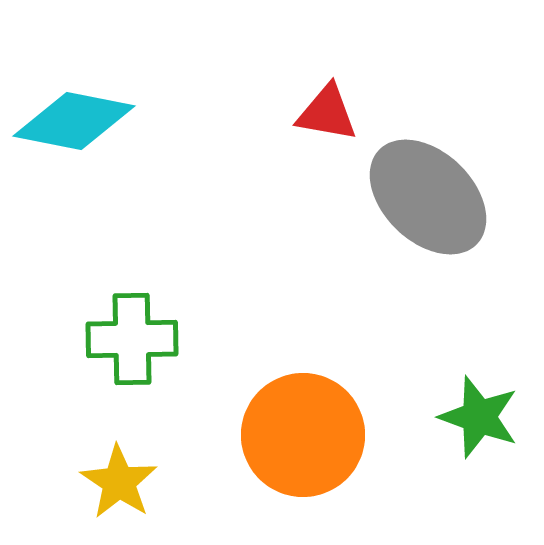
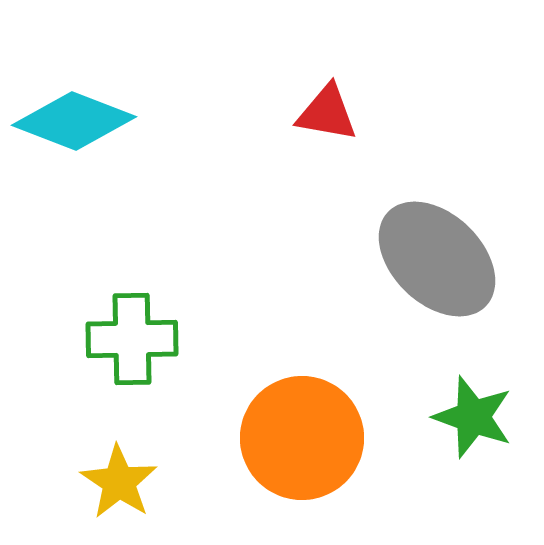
cyan diamond: rotated 10 degrees clockwise
gray ellipse: moved 9 px right, 62 px down
green star: moved 6 px left
orange circle: moved 1 px left, 3 px down
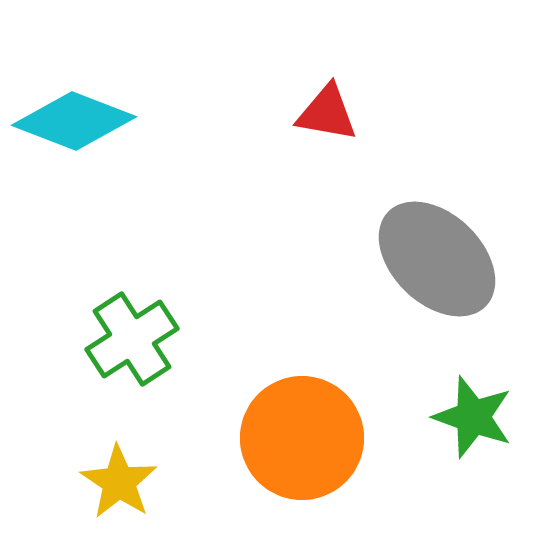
green cross: rotated 32 degrees counterclockwise
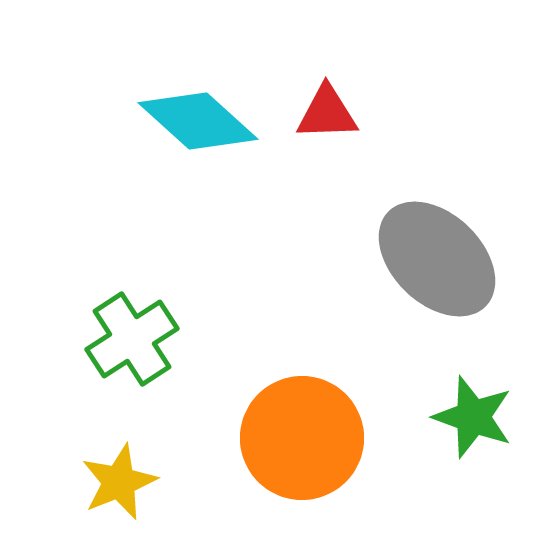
red triangle: rotated 12 degrees counterclockwise
cyan diamond: moved 124 px right; rotated 21 degrees clockwise
yellow star: rotated 16 degrees clockwise
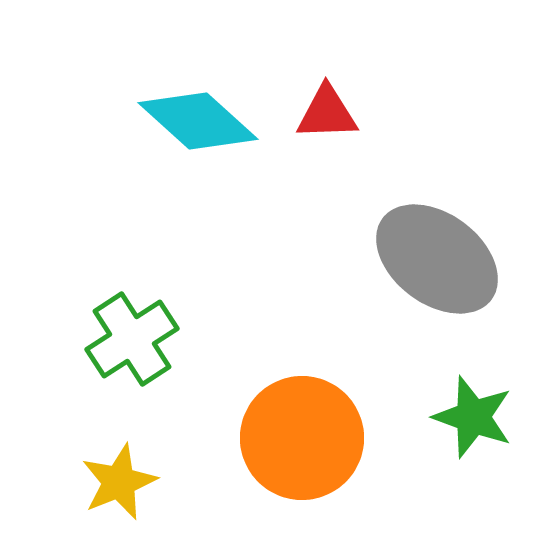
gray ellipse: rotated 7 degrees counterclockwise
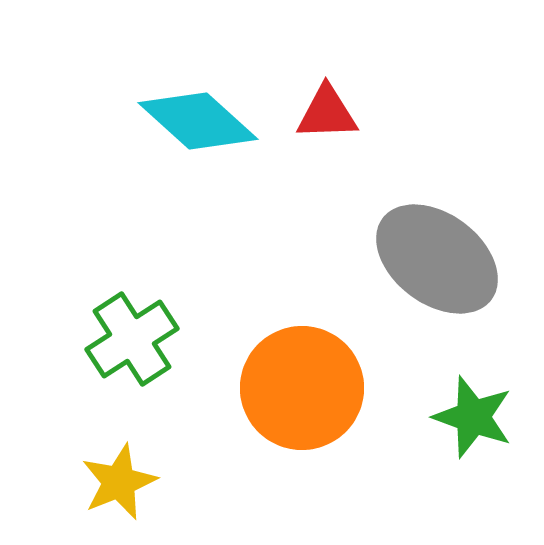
orange circle: moved 50 px up
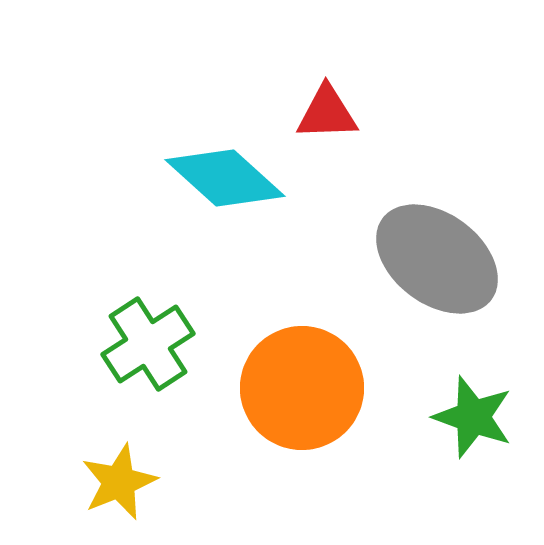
cyan diamond: moved 27 px right, 57 px down
green cross: moved 16 px right, 5 px down
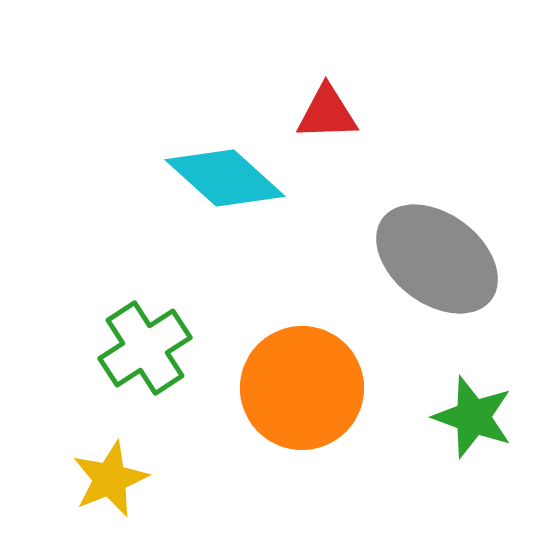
green cross: moved 3 px left, 4 px down
yellow star: moved 9 px left, 3 px up
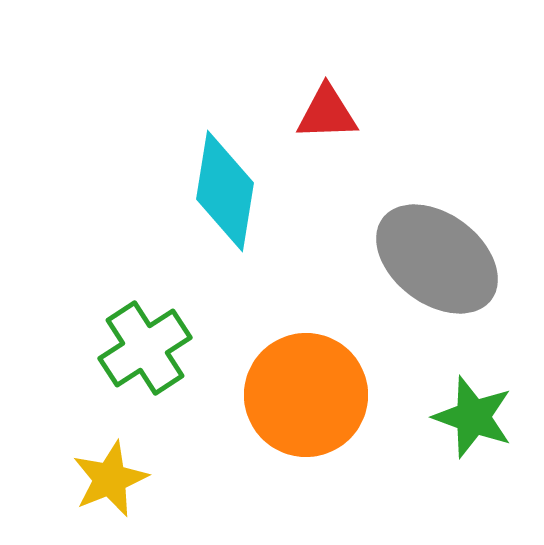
cyan diamond: moved 13 px down; rotated 57 degrees clockwise
orange circle: moved 4 px right, 7 px down
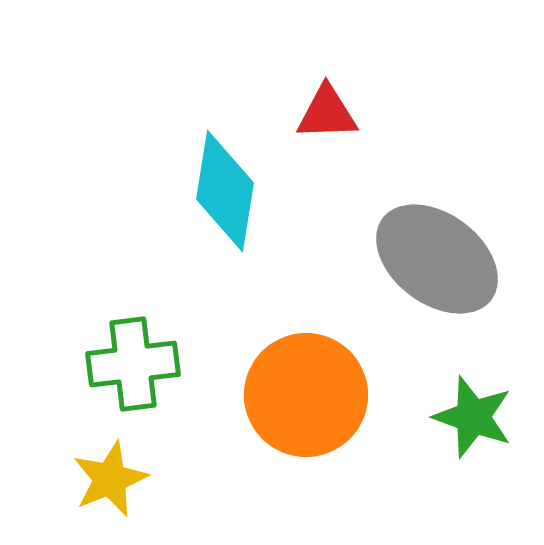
green cross: moved 12 px left, 16 px down; rotated 26 degrees clockwise
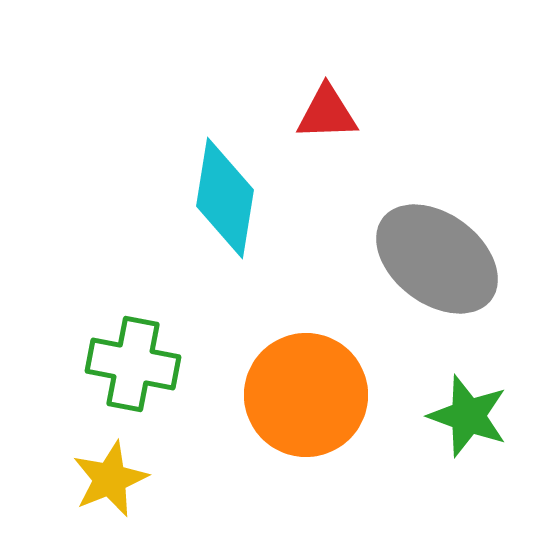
cyan diamond: moved 7 px down
green cross: rotated 18 degrees clockwise
green star: moved 5 px left, 1 px up
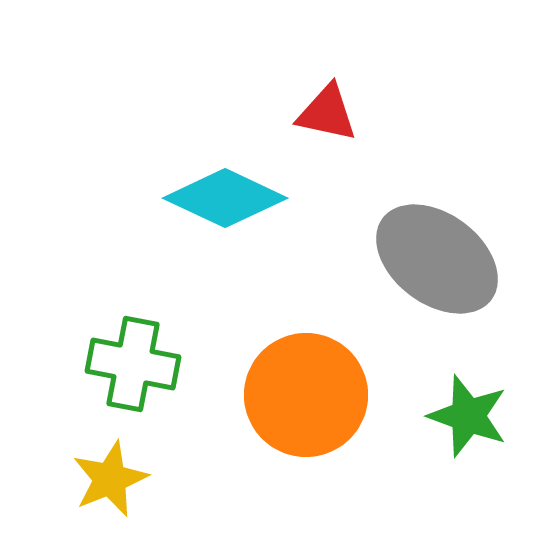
red triangle: rotated 14 degrees clockwise
cyan diamond: rotated 74 degrees counterclockwise
